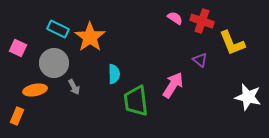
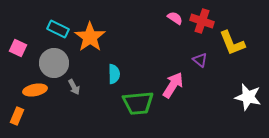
green trapezoid: moved 2 px right, 2 px down; rotated 88 degrees counterclockwise
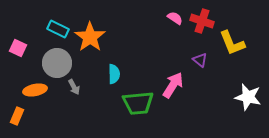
gray circle: moved 3 px right
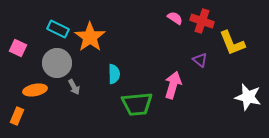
pink arrow: rotated 16 degrees counterclockwise
green trapezoid: moved 1 px left, 1 px down
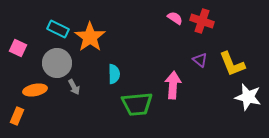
yellow L-shape: moved 21 px down
pink arrow: rotated 12 degrees counterclockwise
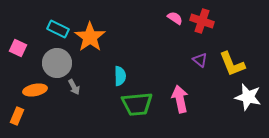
cyan semicircle: moved 6 px right, 2 px down
pink arrow: moved 7 px right, 14 px down; rotated 16 degrees counterclockwise
